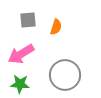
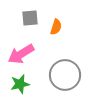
gray square: moved 2 px right, 2 px up
green star: rotated 18 degrees counterclockwise
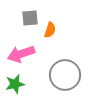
orange semicircle: moved 6 px left, 3 px down
pink arrow: rotated 12 degrees clockwise
green star: moved 5 px left
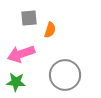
gray square: moved 1 px left
green star: moved 1 px right, 2 px up; rotated 18 degrees clockwise
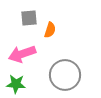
pink arrow: moved 1 px right
green star: moved 2 px down
